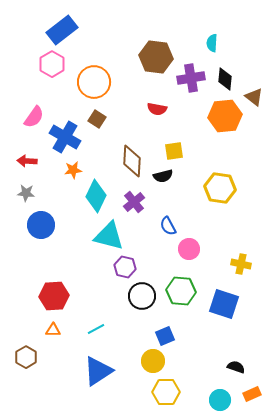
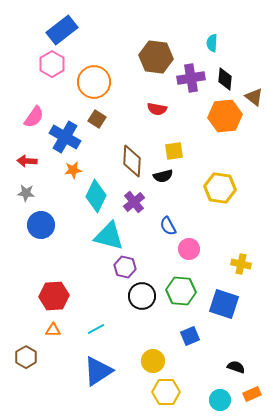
blue square at (165, 336): moved 25 px right
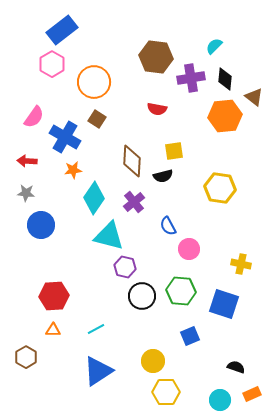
cyan semicircle at (212, 43): moved 2 px right, 3 px down; rotated 42 degrees clockwise
cyan diamond at (96, 196): moved 2 px left, 2 px down; rotated 8 degrees clockwise
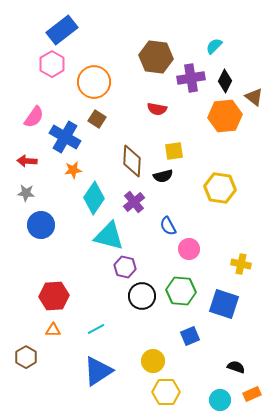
black diamond at (225, 79): moved 2 px down; rotated 20 degrees clockwise
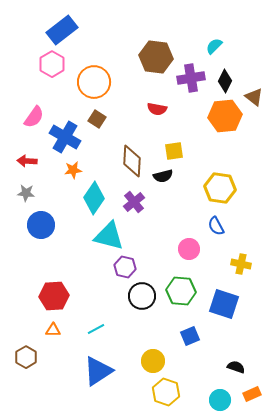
blue semicircle at (168, 226): moved 48 px right
yellow hexagon at (166, 392): rotated 20 degrees clockwise
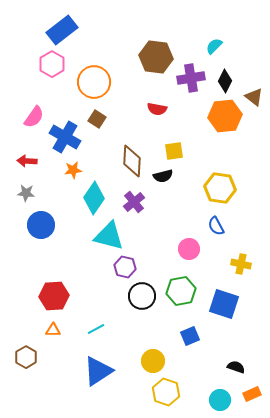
green hexagon at (181, 291): rotated 16 degrees counterclockwise
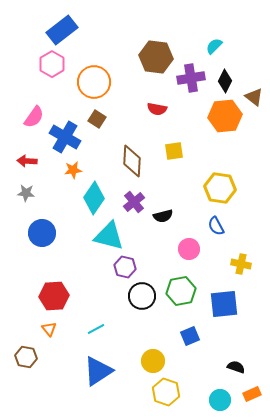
black semicircle at (163, 176): moved 40 px down
blue circle at (41, 225): moved 1 px right, 8 px down
blue square at (224, 304): rotated 24 degrees counterclockwise
orange triangle at (53, 330): moved 4 px left, 1 px up; rotated 49 degrees clockwise
brown hexagon at (26, 357): rotated 20 degrees counterclockwise
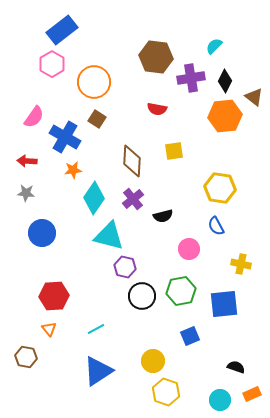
purple cross at (134, 202): moved 1 px left, 3 px up
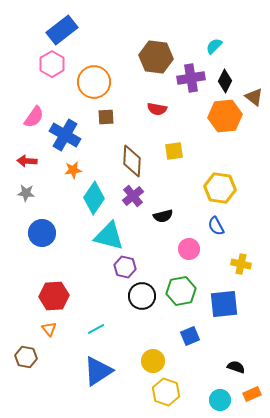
brown square at (97, 119): moved 9 px right, 2 px up; rotated 36 degrees counterclockwise
blue cross at (65, 137): moved 2 px up
purple cross at (133, 199): moved 3 px up
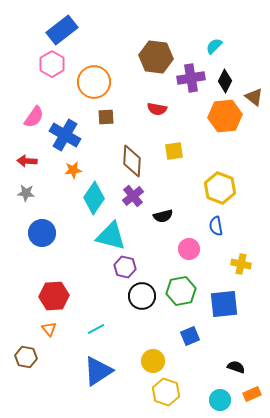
yellow hexagon at (220, 188): rotated 12 degrees clockwise
blue semicircle at (216, 226): rotated 18 degrees clockwise
cyan triangle at (109, 236): moved 2 px right
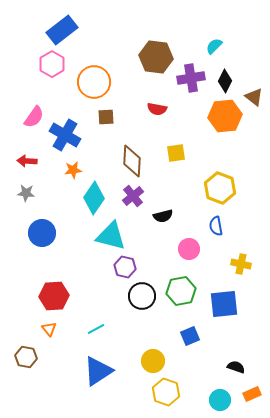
yellow square at (174, 151): moved 2 px right, 2 px down
